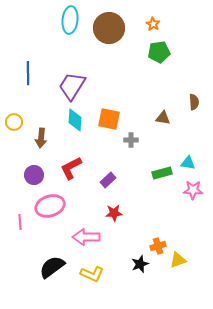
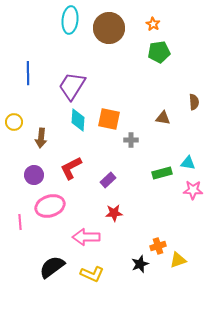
cyan diamond: moved 3 px right
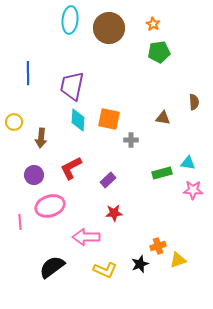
purple trapezoid: rotated 20 degrees counterclockwise
yellow L-shape: moved 13 px right, 4 px up
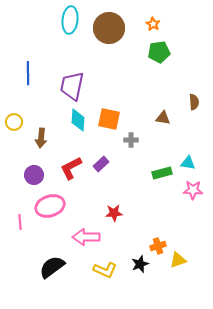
purple rectangle: moved 7 px left, 16 px up
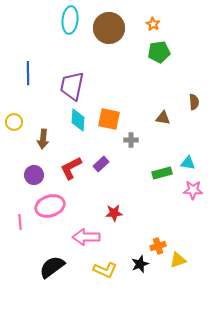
brown arrow: moved 2 px right, 1 px down
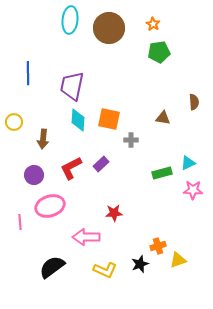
cyan triangle: rotated 35 degrees counterclockwise
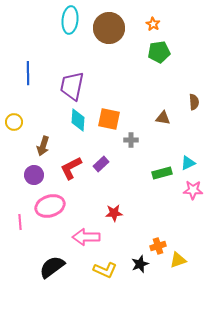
brown arrow: moved 7 px down; rotated 12 degrees clockwise
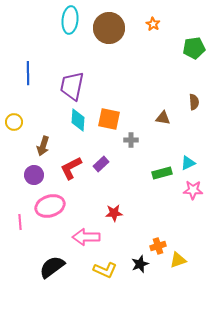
green pentagon: moved 35 px right, 4 px up
